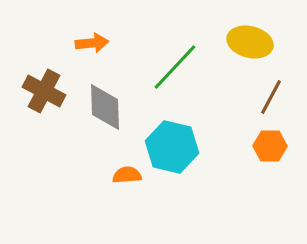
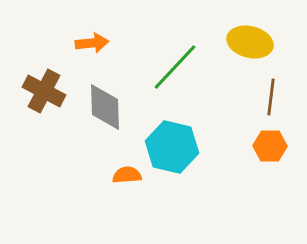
brown line: rotated 21 degrees counterclockwise
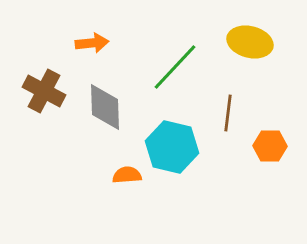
brown line: moved 43 px left, 16 px down
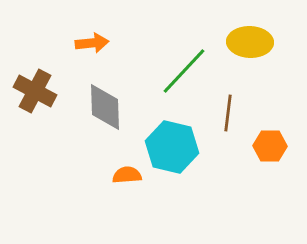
yellow ellipse: rotated 12 degrees counterclockwise
green line: moved 9 px right, 4 px down
brown cross: moved 9 px left
